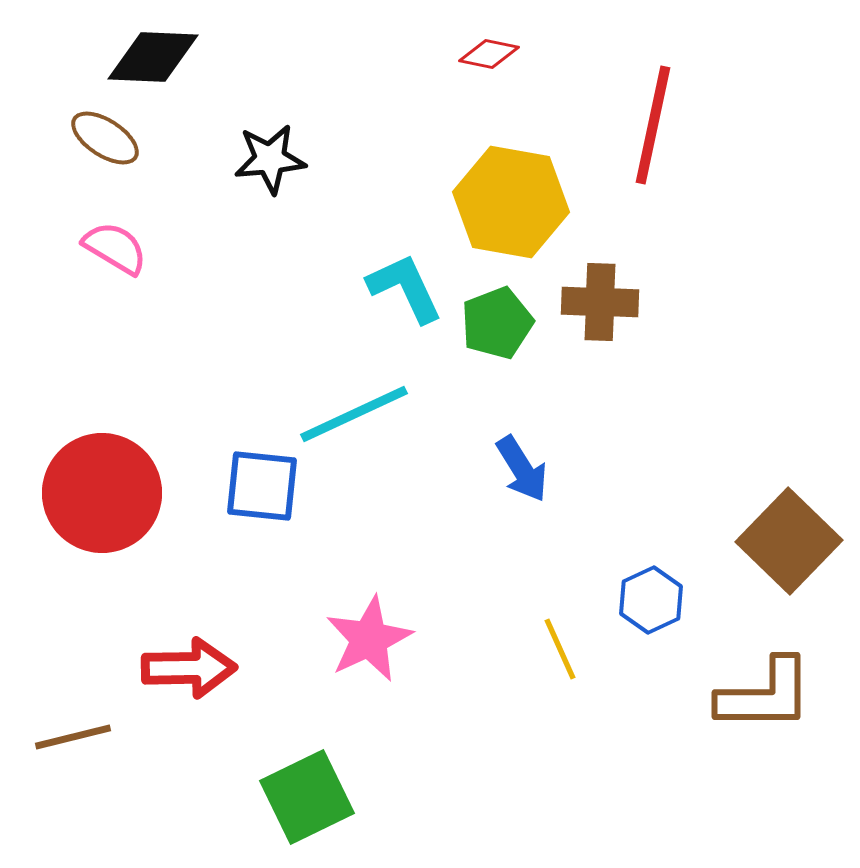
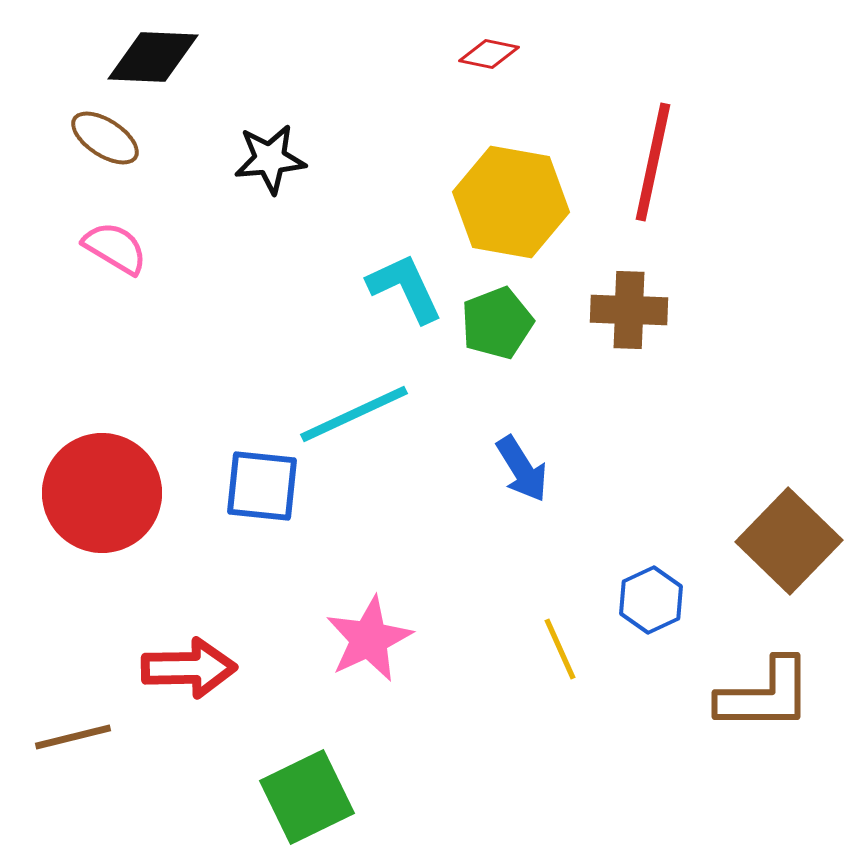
red line: moved 37 px down
brown cross: moved 29 px right, 8 px down
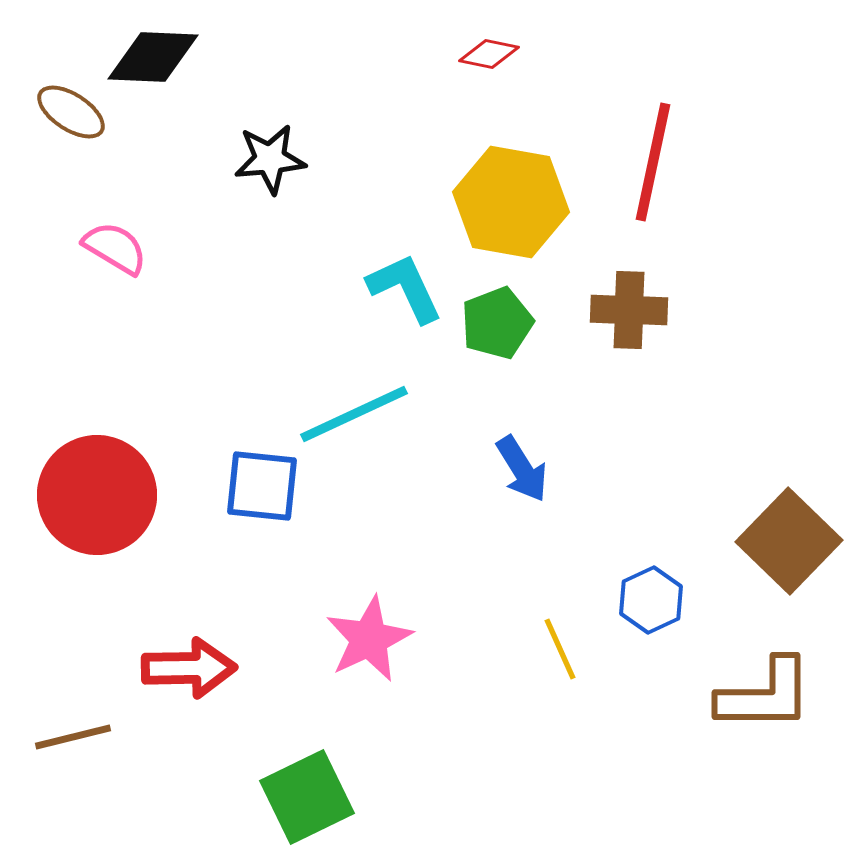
brown ellipse: moved 34 px left, 26 px up
red circle: moved 5 px left, 2 px down
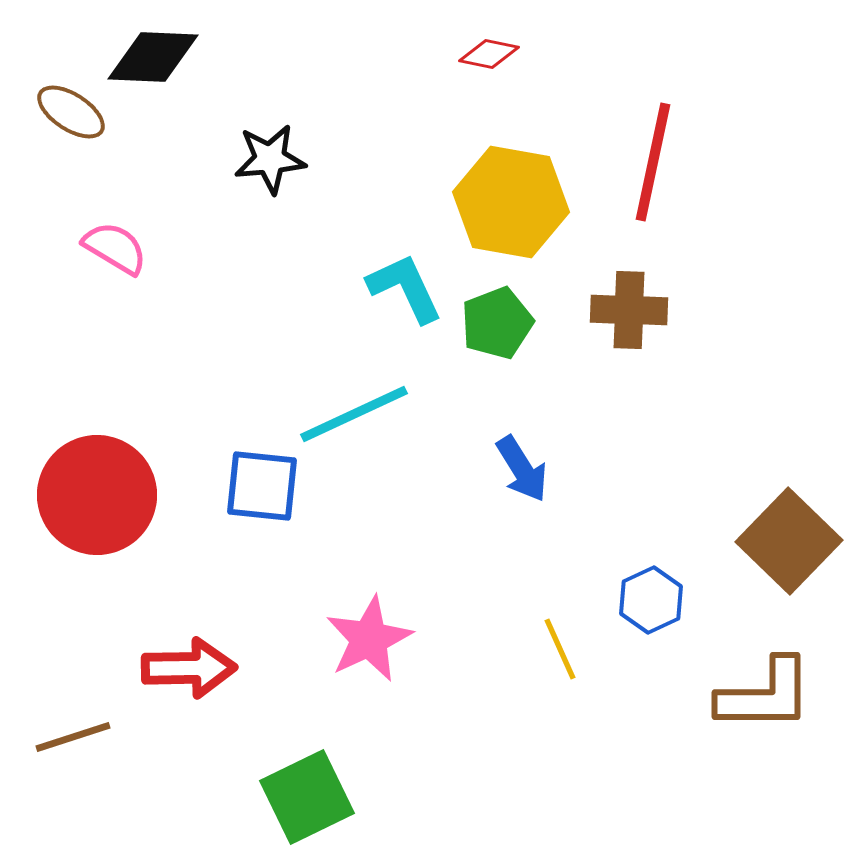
brown line: rotated 4 degrees counterclockwise
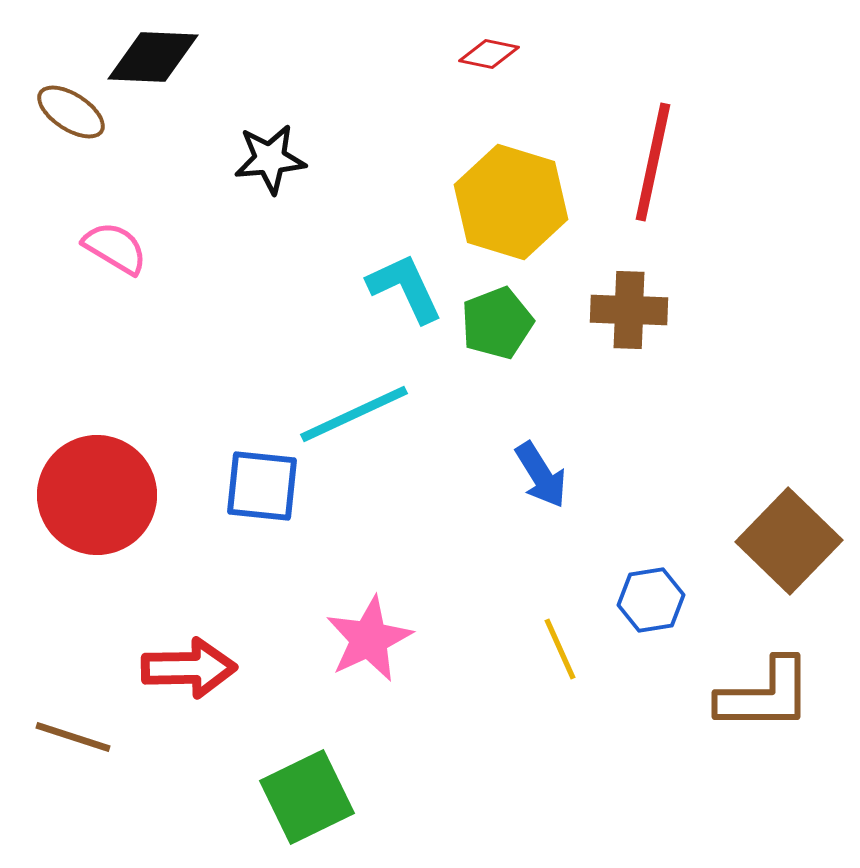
yellow hexagon: rotated 7 degrees clockwise
blue arrow: moved 19 px right, 6 px down
blue hexagon: rotated 16 degrees clockwise
brown line: rotated 36 degrees clockwise
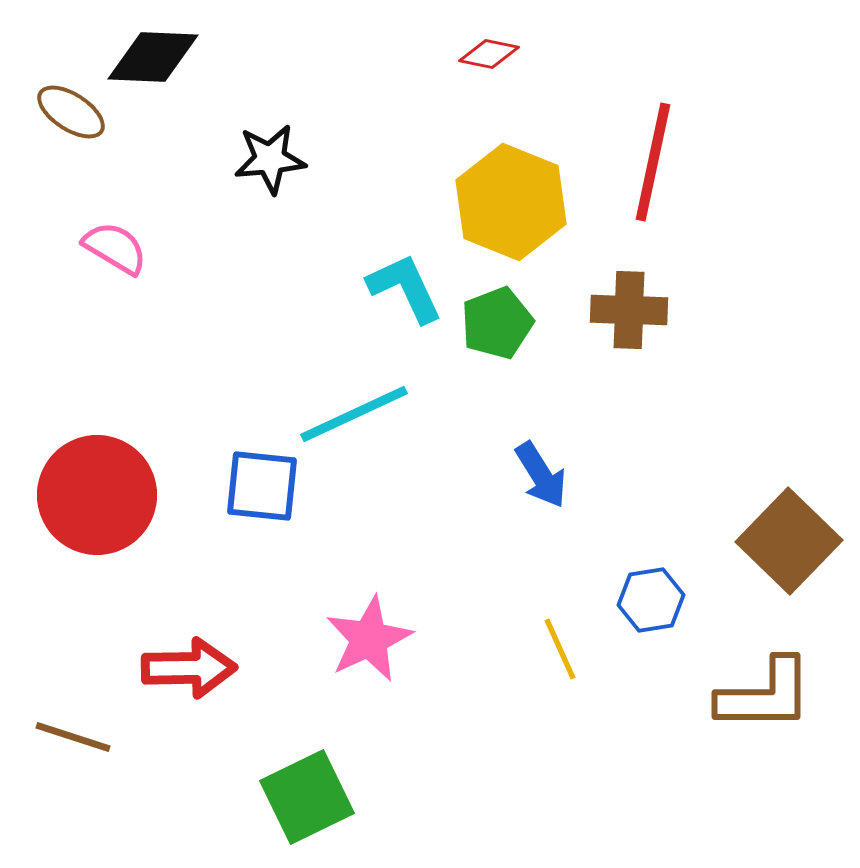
yellow hexagon: rotated 5 degrees clockwise
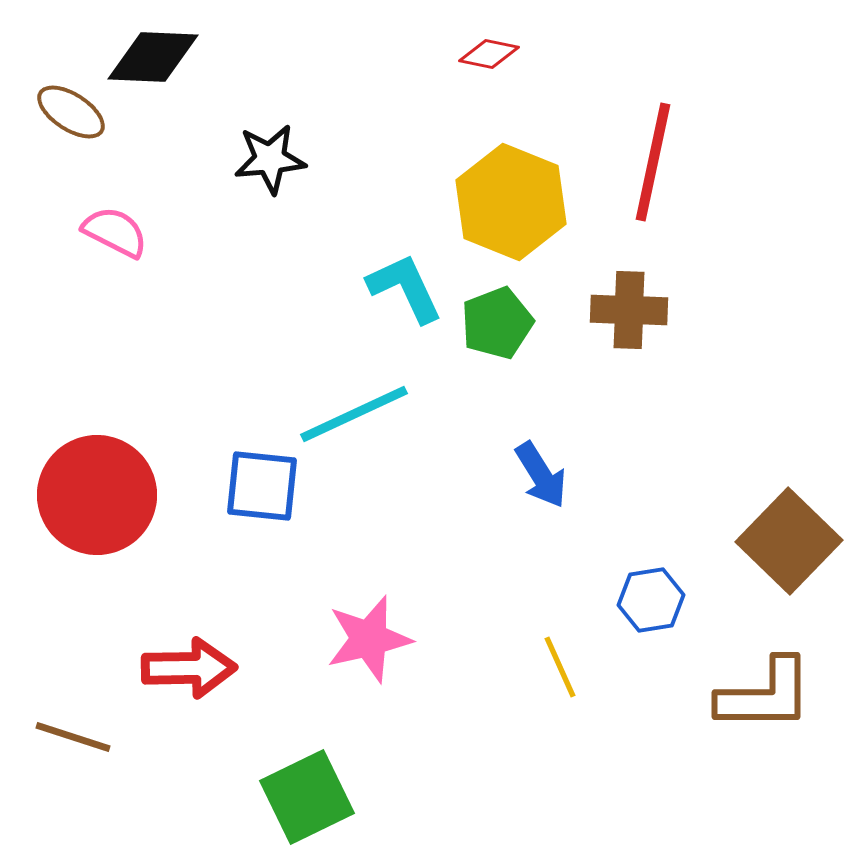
pink semicircle: moved 16 px up; rotated 4 degrees counterclockwise
pink star: rotated 12 degrees clockwise
yellow line: moved 18 px down
